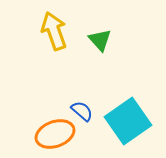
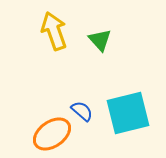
cyan square: moved 8 px up; rotated 21 degrees clockwise
orange ellipse: moved 3 px left; rotated 15 degrees counterclockwise
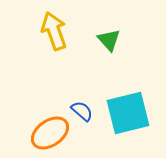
green triangle: moved 9 px right
orange ellipse: moved 2 px left, 1 px up
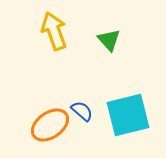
cyan square: moved 2 px down
orange ellipse: moved 8 px up
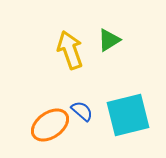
yellow arrow: moved 16 px right, 19 px down
green triangle: rotated 40 degrees clockwise
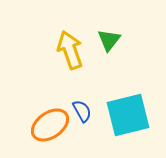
green triangle: rotated 20 degrees counterclockwise
blue semicircle: rotated 20 degrees clockwise
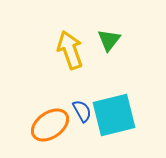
cyan square: moved 14 px left
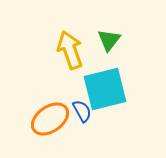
cyan square: moved 9 px left, 26 px up
orange ellipse: moved 6 px up
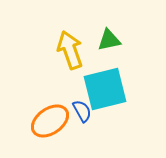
green triangle: rotated 40 degrees clockwise
orange ellipse: moved 2 px down
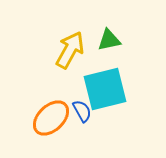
yellow arrow: rotated 48 degrees clockwise
orange ellipse: moved 1 px right, 3 px up; rotated 9 degrees counterclockwise
